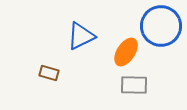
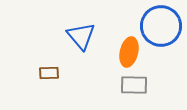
blue triangle: rotated 44 degrees counterclockwise
orange ellipse: moved 3 px right; rotated 20 degrees counterclockwise
brown rectangle: rotated 18 degrees counterclockwise
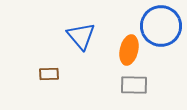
orange ellipse: moved 2 px up
brown rectangle: moved 1 px down
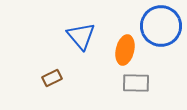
orange ellipse: moved 4 px left
brown rectangle: moved 3 px right, 4 px down; rotated 24 degrees counterclockwise
gray rectangle: moved 2 px right, 2 px up
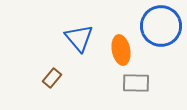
blue triangle: moved 2 px left, 2 px down
orange ellipse: moved 4 px left; rotated 24 degrees counterclockwise
brown rectangle: rotated 24 degrees counterclockwise
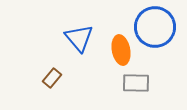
blue circle: moved 6 px left, 1 px down
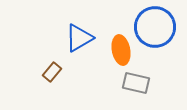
blue triangle: rotated 40 degrees clockwise
brown rectangle: moved 6 px up
gray rectangle: rotated 12 degrees clockwise
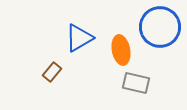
blue circle: moved 5 px right
